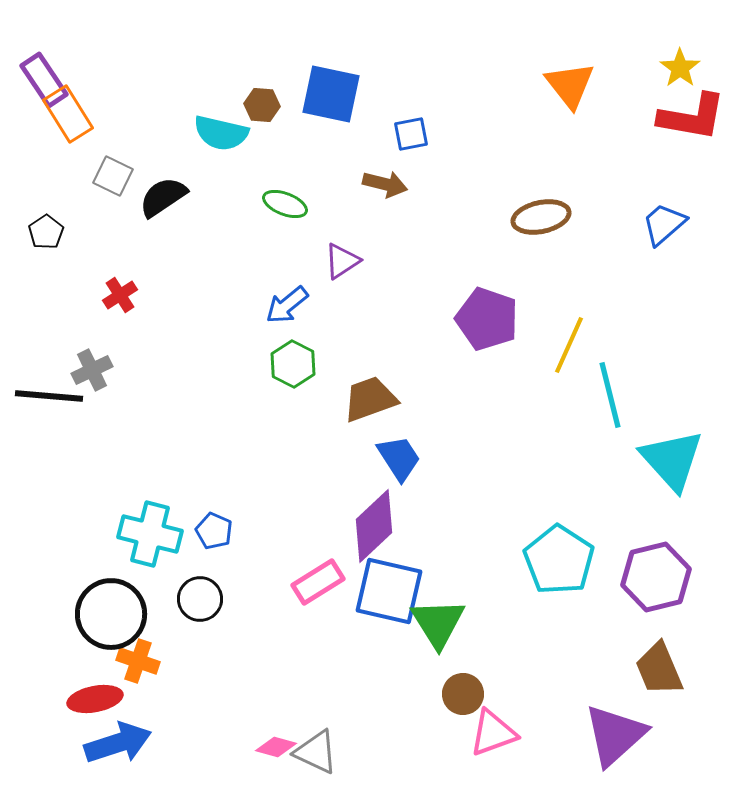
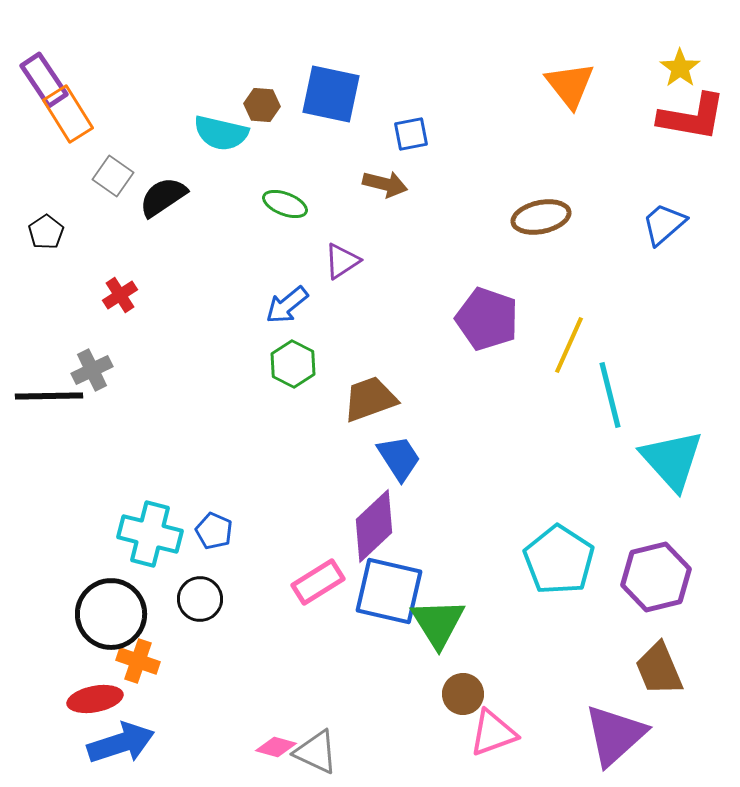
gray square at (113, 176): rotated 9 degrees clockwise
black line at (49, 396): rotated 6 degrees counterclockwise
blue arrow at (118, 743): moved 3 px right
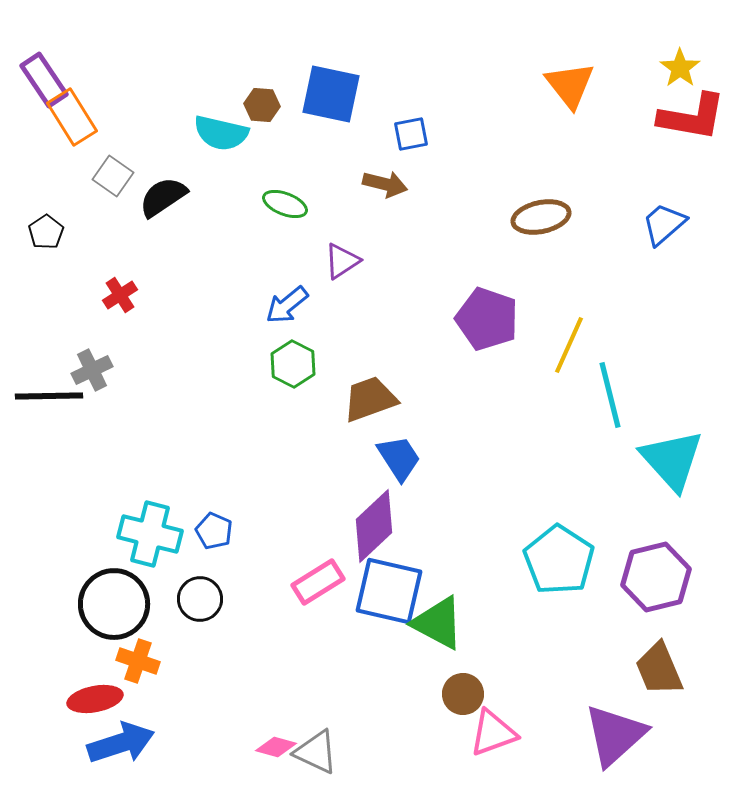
orange rectangle at (68, 114): moved 4 px right, 3 px down
black circle at (111, 614): moved 3 px right, 10 px up
green triangle at (438, 623): rotated 30 degrees counterclockwise
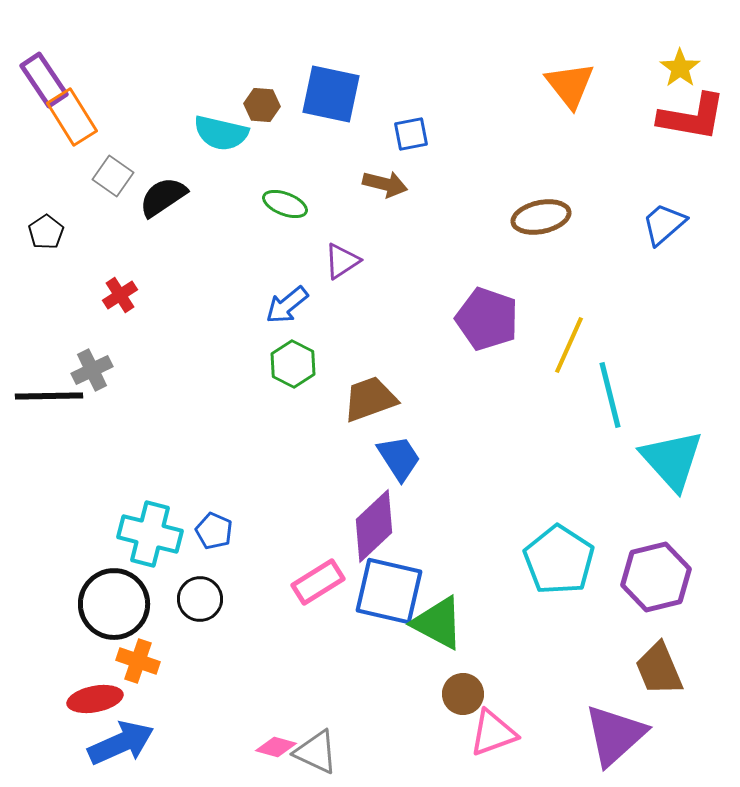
blue arrow at (121, 743): rotated 6 degrees counterclockwise
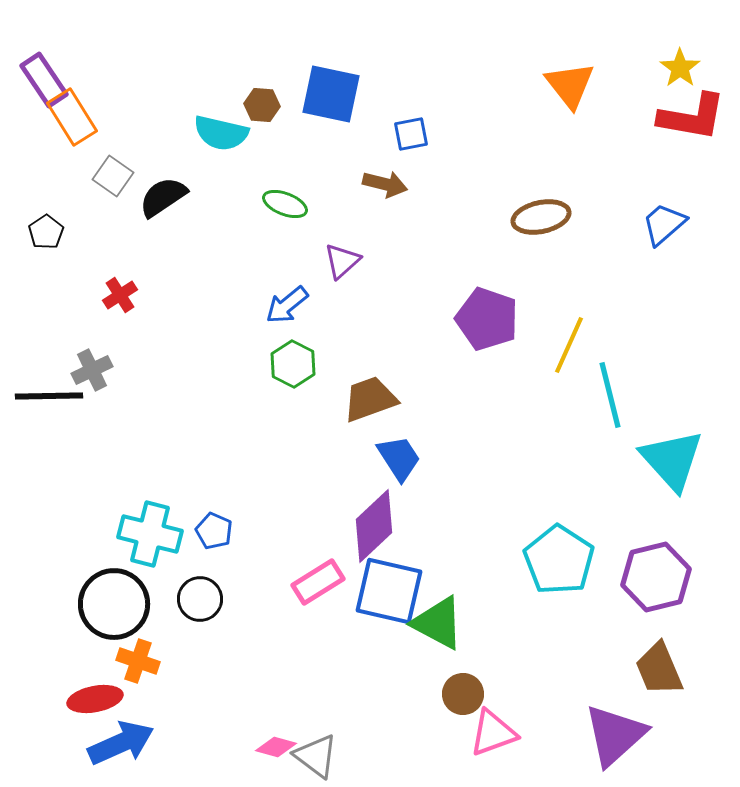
purple triangle at (342, 261): rotated 9 degrees counterclockwise
gray triangle at (316, 752): moved 4 px down; rotated 12 degrees clockwise
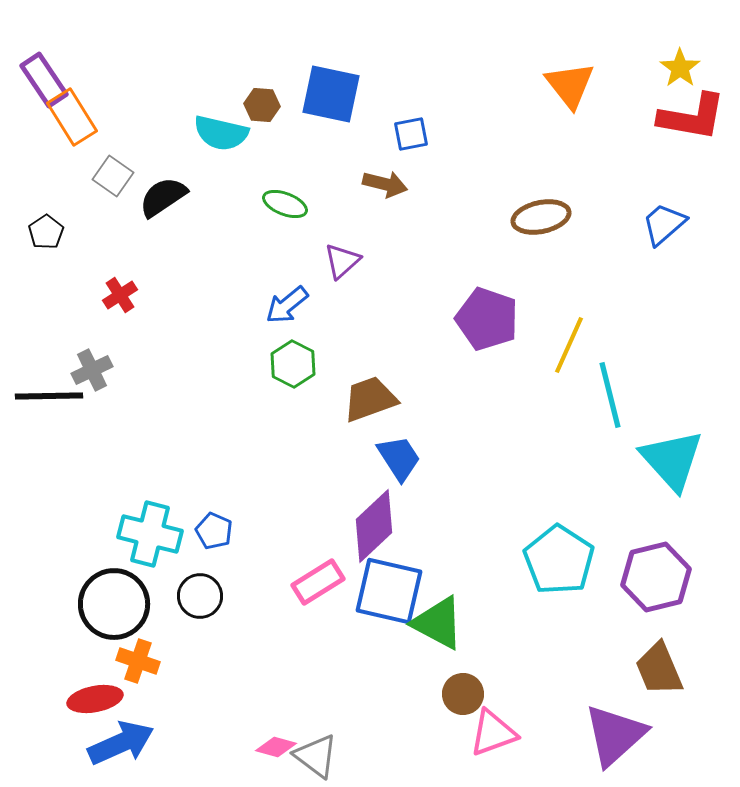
black circle at (200, 599): moved 3 px up
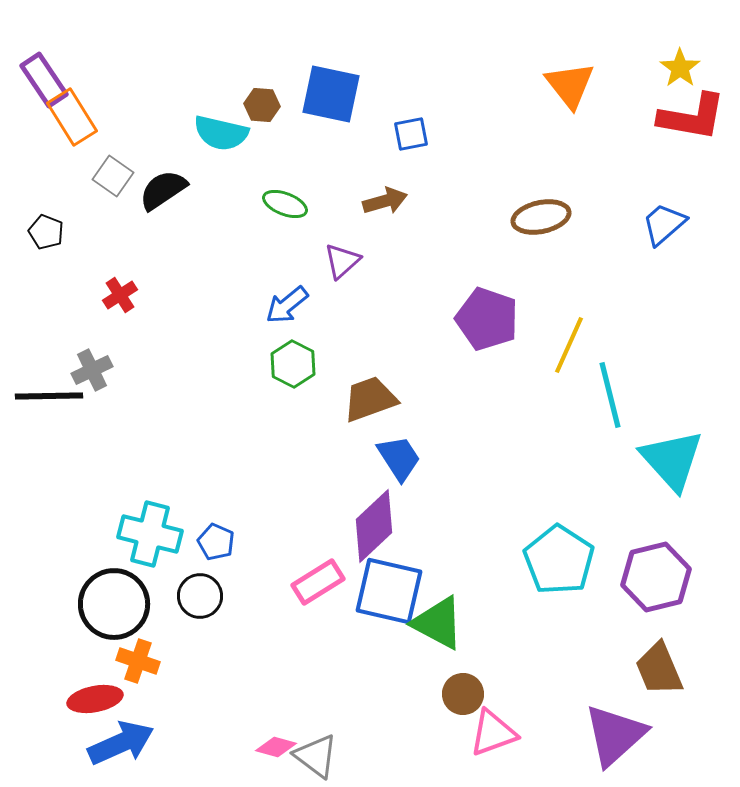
brown arrow at (385, 184): moved 17 px down; rotated 30 degrees counterclockwise
black semicircle at (163, 197): moved 7 px up
black pentagon at (46, 232): rotated 16 degrees counterclockwise
blue pentagon at (214, 531): moved 2 px right, 11 px down
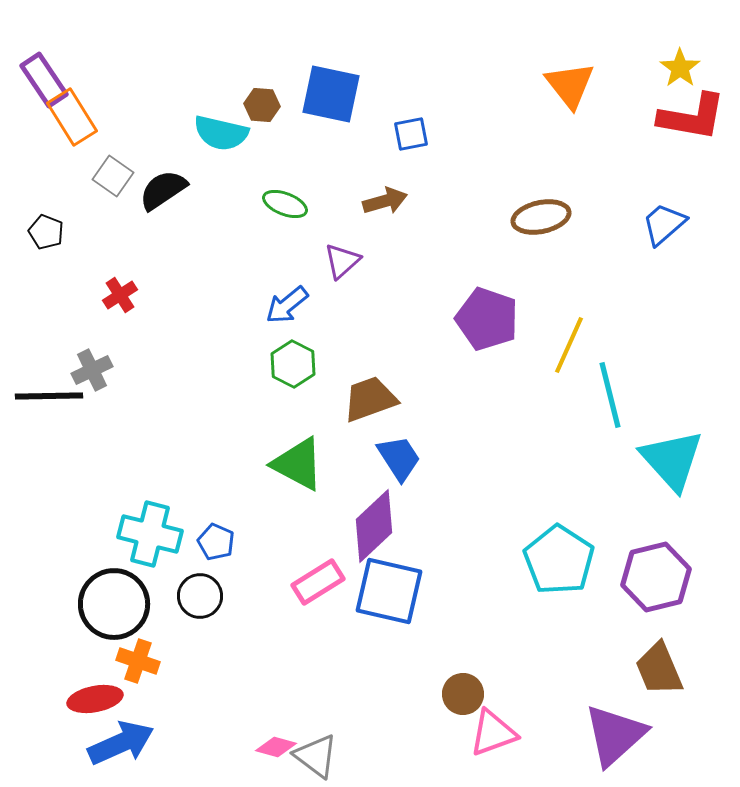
green triangle at (438, 623): moved 140 px left, 159 px up
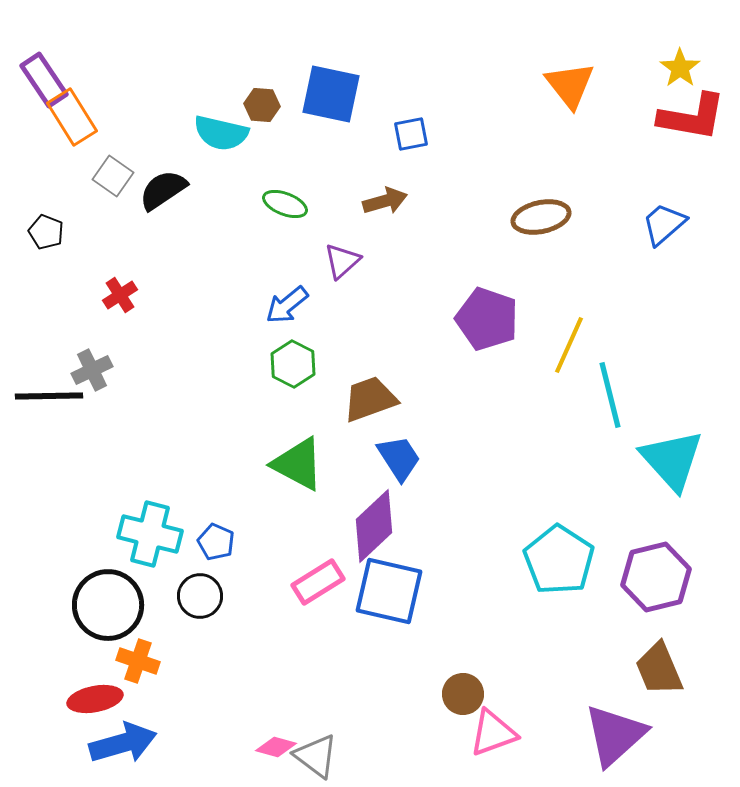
black circle at (114, 604): moved 6 px left, 1 px down
blue arrow at (121, 743): moved 2 px right; rotated 8 degrees clockwise
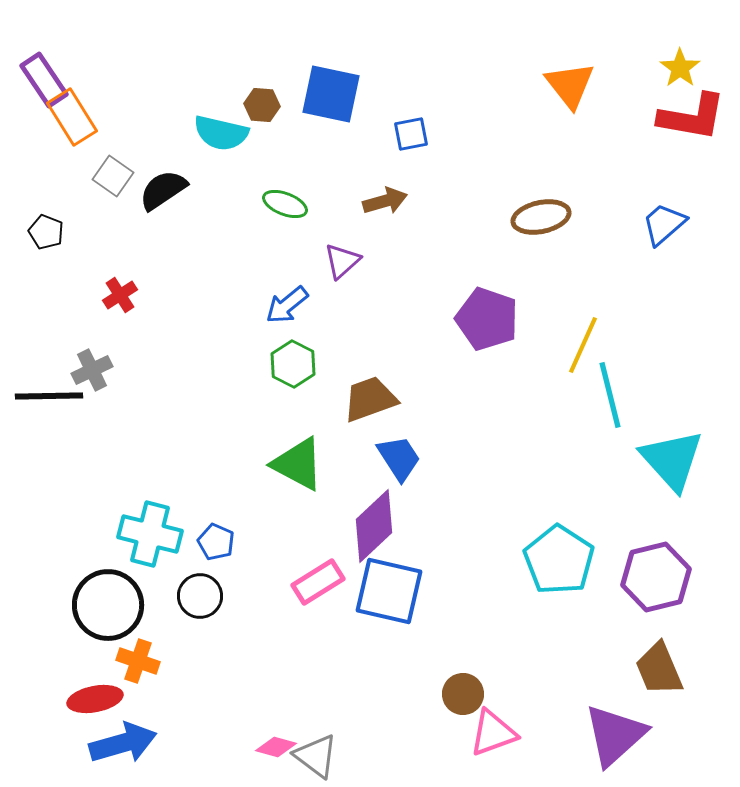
yellow line at (569, 345): moved 14 px right
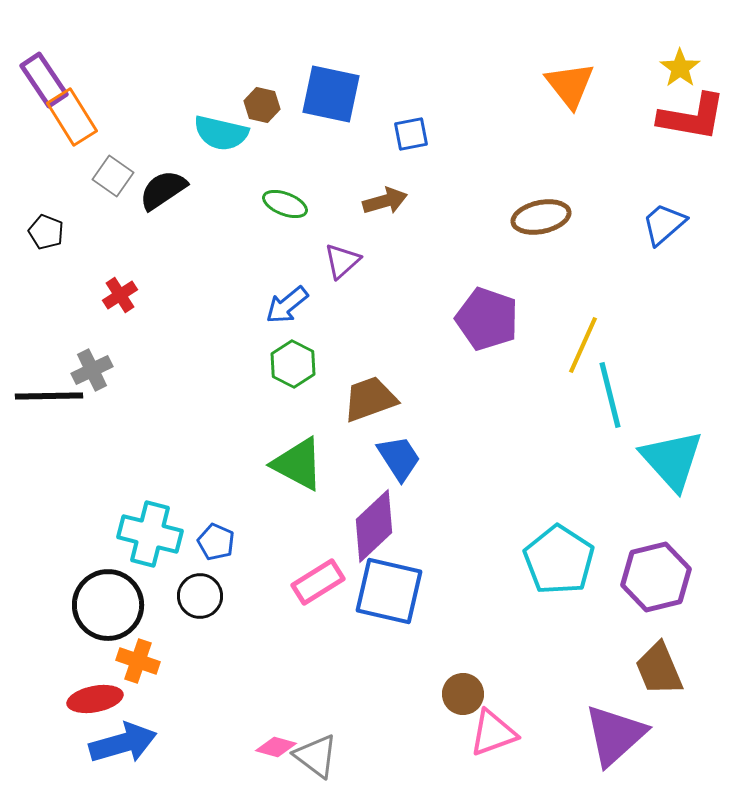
brown hexagon at (262, 105): rotated 8 degrees clockwise
